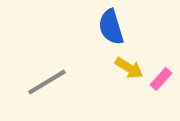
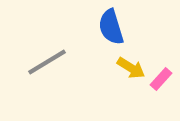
yellow arrow: moved 2 px right
gray line: moved 20 px up
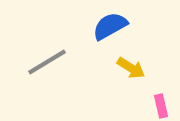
blue semicircle: moved 1 px left, 1 px up; rotated 78 degrees clockwise
pink rectangle: moved 27 px down; rotated 55 degrees counterclockwise
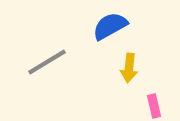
yellow arrow: moved 2 px left; rotated 64 degrees clockwise
pink rectangle: moved 7 px left
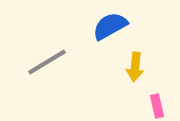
yellow arrow: moved 6 px right, 1 px up
pink rectangle: moved 3 px right
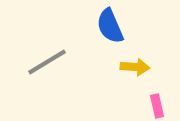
blue semicircle: rotated 84 degrees counterclockwise
yellow arrow: rotated 92 degrees counterclockwise
